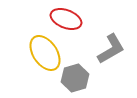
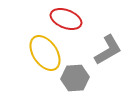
gray L-shape: moved 3 px left, 1 px down
gray hexagon: rotated 12 degrees clockwise
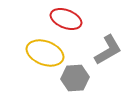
yellow ellipse: rotated 36 degrees counterclockwise
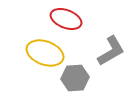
gray L-shape: moved 3 px right, 1 px down
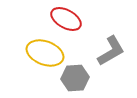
red ellipse: rotated 8 degrees clockwise
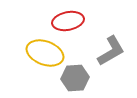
red ellipse: moved 2 px right, 2 px down; rotated 40 degrees counterclockwise
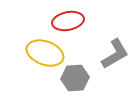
gray L-shape: moved 4 px right, 3 px down
